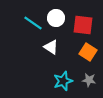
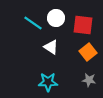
orange square: rotated 18 degrees clockwise
cyan star: moved 15 px left, 1 px down; rotated 18 degrees clockwise
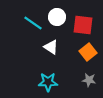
white circle: moved 1 px right, 1 px up
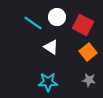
red square: rotated 20 degrees clockwise
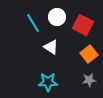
cyan line: rotated 24 degrees clockwise
orange square: moved 1 px right, 2 px down
gray star: rotated 16 degrees counterclockwise
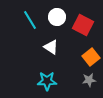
cyan line: moved 3 px left, 3 px up
orange square: moved 2 px right, 3 px down
cyan star: moved 1 px left, 1 px up
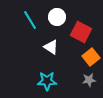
red square: moved 2 px left, 7 px down
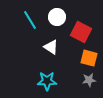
orange square: moved 2 px left, 1 px down; rotated 36 degrees counterclockwise
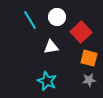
red square: rotated 20 degrees clockwise
white triangle: rotated 42 degrees counterclockwise
cyan star: rotated 24 degrees clockwise
